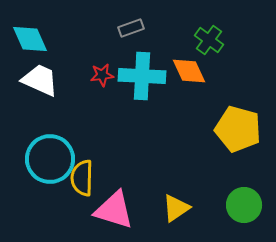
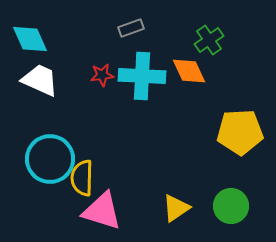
green cross: rotated 20 degrees clockwise
yellow pentagon: moved 2 px right, 3 px down; rotated 18 degrees counterclockwise
green circle: moved 13 px left, 1 px down
pink triangle: moved 12 px left, 1 px down
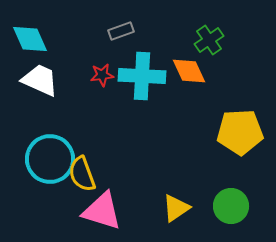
gray rectangle: moved 10 px left, 3 px down
yellow semicircle: moved 4 px up; rotated 21 degrees counterclockwise
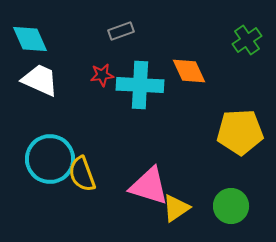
green cross: moved 38 px right
cyan cross: moved 2 px left, 9 px down
pink triangle: moved 47 px right, 25 px up
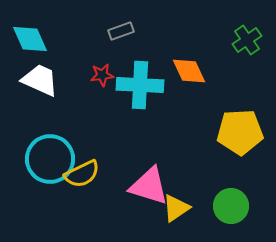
yellow semicircle: rotated 96 degrees counterclockwise
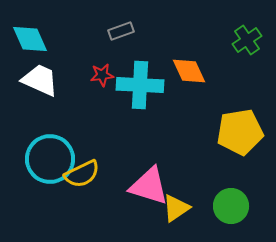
yellow pentagon: rotated 6 degrees counterclockwise
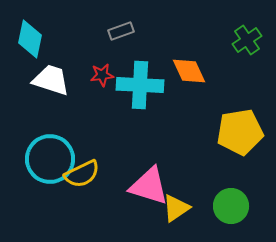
cyan diamond: rotated 36 degrees clockwise
white trapezoid: moved 11 px right; rotated 6 degrees counterclockwise
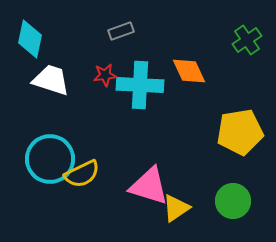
red star: moved 3 px right
green circle: moved 2 px right, 5 px up
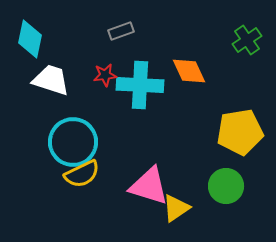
cyan circle: moved 23 px right, 17 px up
green circle: moved 7 px left, 15 px up
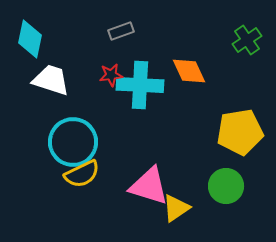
red star: moved 6 px right
